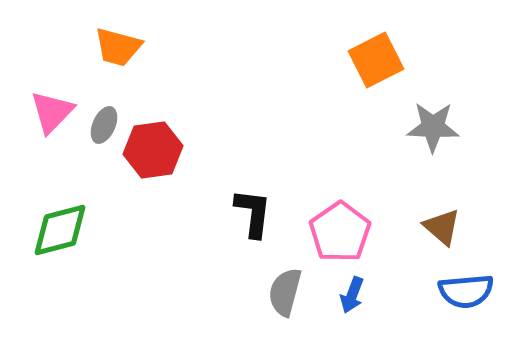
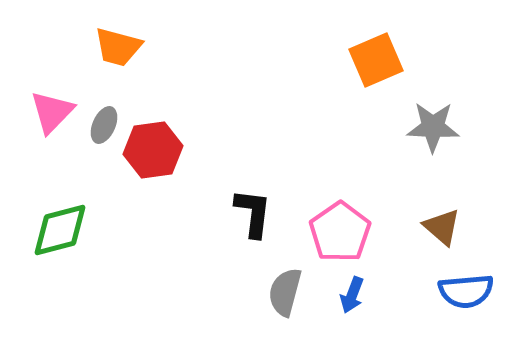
orange square: rotated 4 degrees clockwise
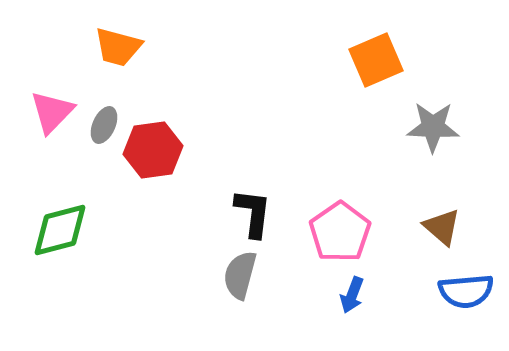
gray semicircle: moved 45 px left, 17 px up
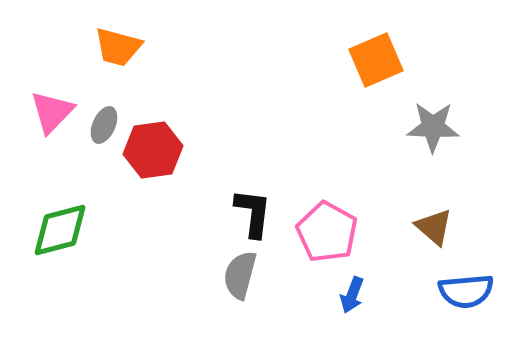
brown triangle: moved 8 px left
pink pentagon: moved 13 px left; rotated 8 degrees counterclockwise
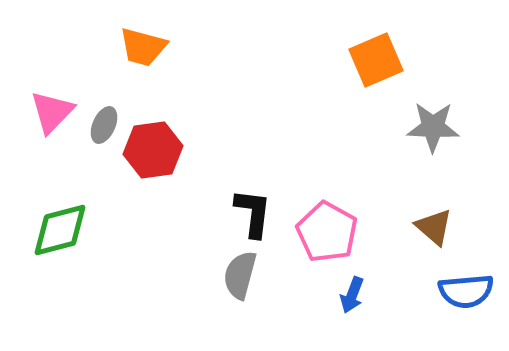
orange trapezoid: moved 25 px right
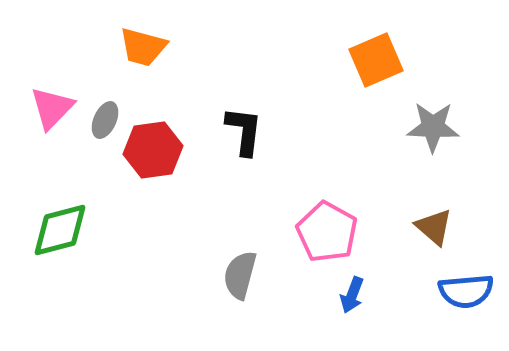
pink triangle: moved 4 px up
gray ellipse: moved 1 px right, 5 px up
black L-shape: moved 9 px left, 82 px up
